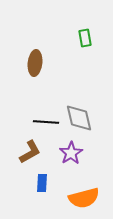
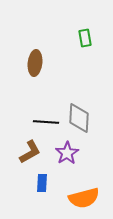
gray diamond: rotated 16 degrees clockwise
purple star: moved 4 px left
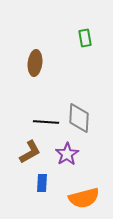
purple star: moved 1 px down
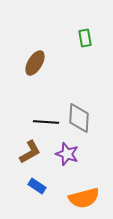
brown ellipse: rotated 25 degrees clockwise
purple star: rotated 20 degrees counterclockwise
blue rectangle: moved 5 px left, 3 px down; rotated 60 degrees counterclockwise
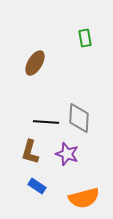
brown L-shape: rotated 135 degrees clockwise
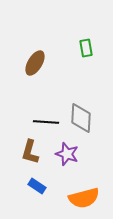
green rectangle: moved 1 px right, 10 px down
gray diamond: moved 2 px right
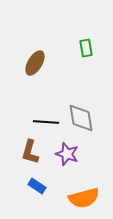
gray diamond: rotated 12 degrees counterclockwise
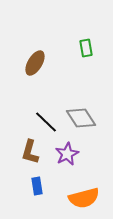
gray diamond: rotated 24 degrees counterclockwise
black line: rotated 40 degrees clockwise
purple star: rotated 25 degrees clockwise
blue rectangle: rotated 48 degrees clockwise
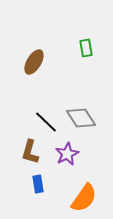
brown ellipse: moved 1 px left, 1 px up
blue rectangle: moved 1 px right, 2 px up
orange semicircle: rotated 40 degrees counterclockwise
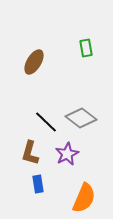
gray diamond: rotated 20 degrees counterclockwise
brown L-shape: moved 1 px down
orange semicircle: rotated 12 degrees counterclockwise
